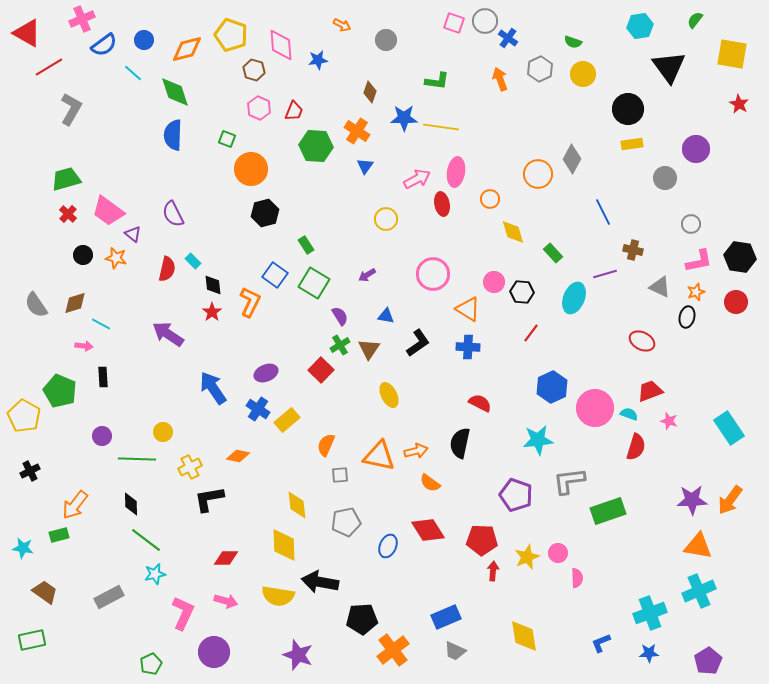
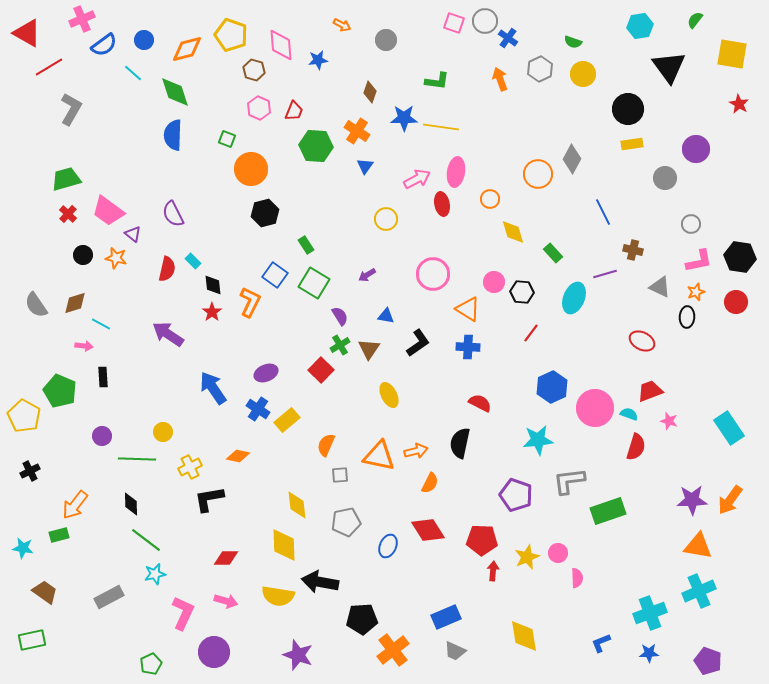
black ellipse at (687, 317): rotated 10 degrees counterclockwise
orange semicircle at (430, 483): rotated 100 degrees counterclockwise
purple pentagon at (708, 661): rotated 20 degrees counterclockwise
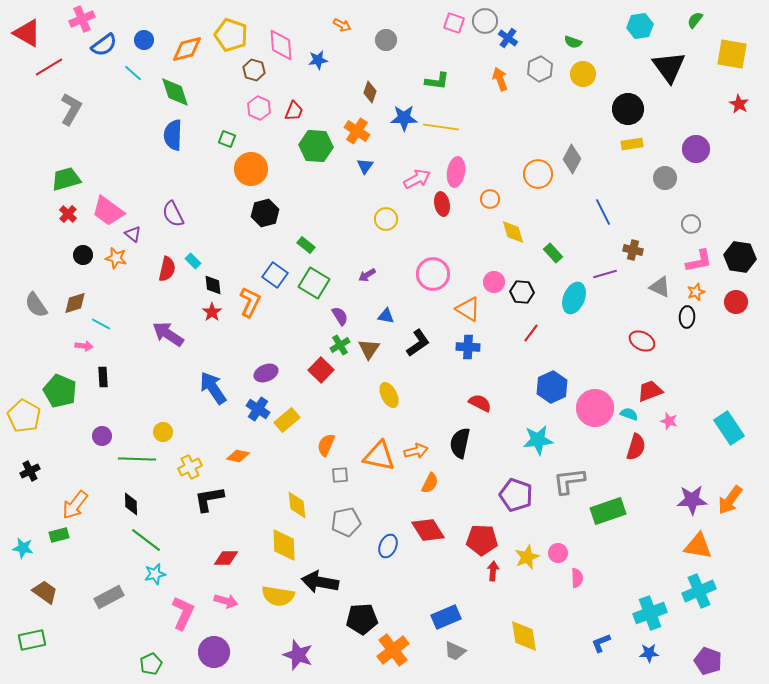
green rectangle at (306, 245): rotated 18 degrees counterclockwise
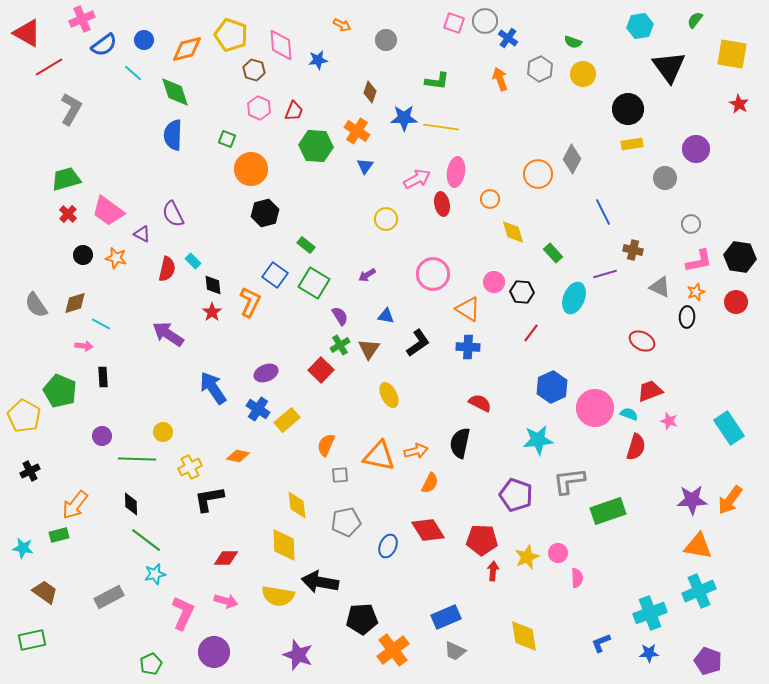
purple triangle at (133, 234): moved 9 px right; rotated 12 degrees counterclockwise
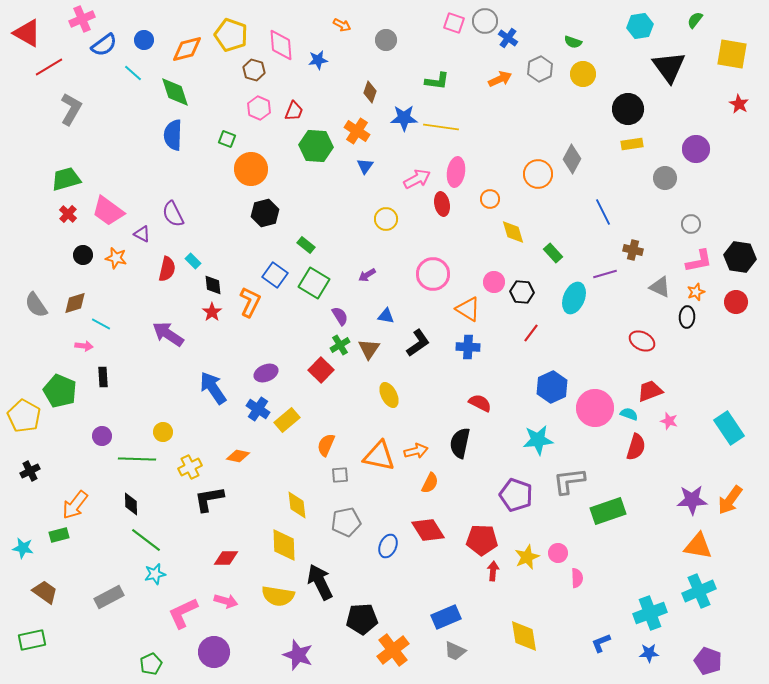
orange arrow at (500, 79): rotated 85 degrees clockwise
black arrow at (320, 582): rotated 54 degrees clockwise
pink L-shape at (183, 613): rotated 140 degrees counterclockwise
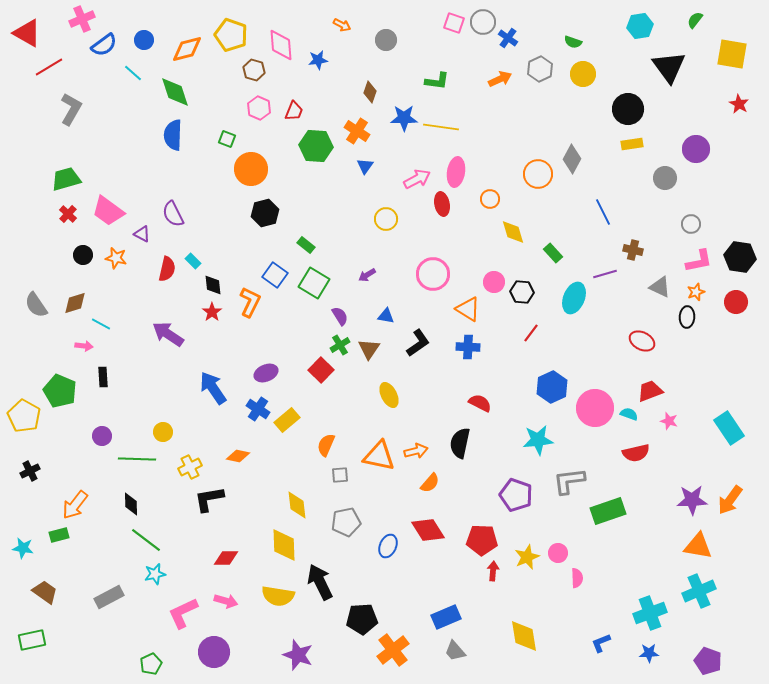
gray circle at (485, 21): moved 2 px left, 1 px down
red semicircle at (636, 447): moved 6 px down; rotated 60 degrees clockwise
orange semicircle at (430, 483): rotated 15 degrees clockwise
gray trapezoid at (455, 651): rotated 25 degrees clockwise
